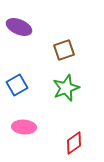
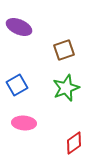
pink ellipse: moved 4 px up
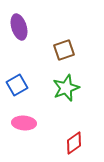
purple ellipse: rotated 50 degrees clockwise
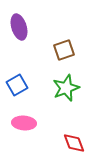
red diamond: rotated 75 degrees counterclockwise
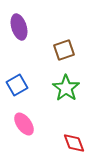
green star: rotated 16 degrees counterclockwise
pink ellipse: moved 1 px down; rotated 50 degrees clockwise
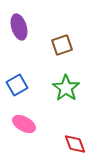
brown square: moved 2 px left, 5 px up
pink ellipse: rotated 25 degrees counterclockwise
red diamond: moved 1 px right, 1 px down
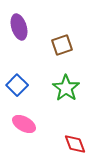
blue square: rotated 15 degrees counterclockwise
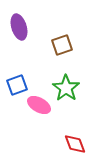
blue square: rotated 25 degrees clockwise
pink ellipse: moved 15 px right, 19 px up
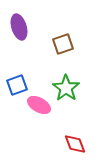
brown square: moved 1 px right, 1 px up
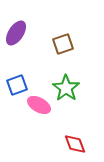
purple ellipse: moved 3 px left, 6 px down; rotated 50 degrees clockwise
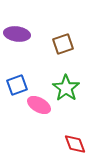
purple ellipse: moved 1 px right, 1 px down; rotated 65 degrees clockwise
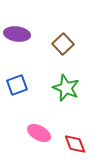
brown square: rotated 25 degrees counterclockwise
green star: rotated 12 degrees counterclockwise
pink ellipse: moved 28 px down
